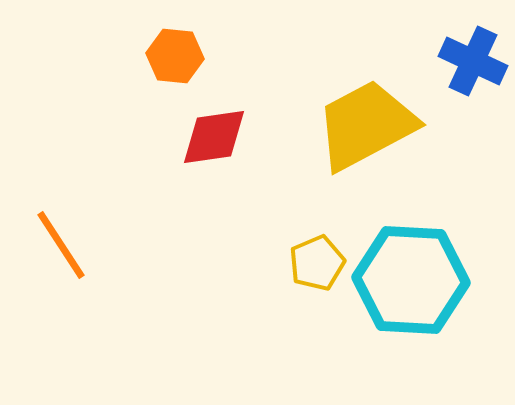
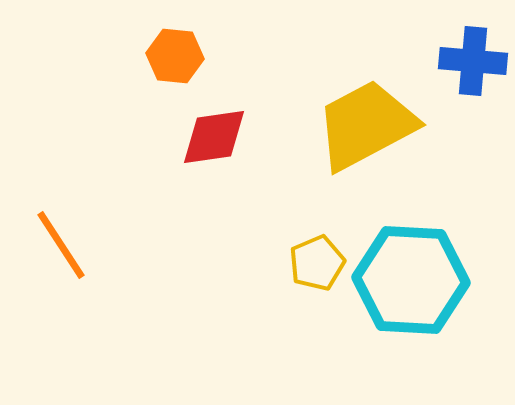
blue cross: rotated 20 degrees counterclockwise
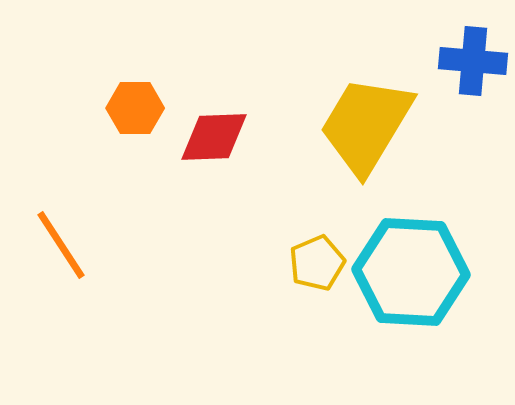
orange hexagon: moved 40 px left, 52 px down; rotated 6 degrees counterclockwise
yellow trapezoid: rotated 31 degrees counterclockwise
red diamond: rotated 6 degrees clockwise
cyan hexagon: moved 8 px up
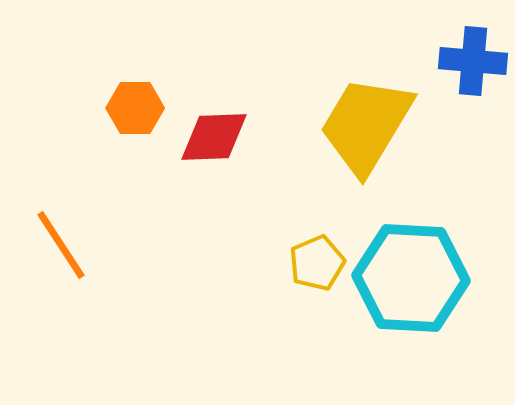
cyan hexagon: moved 6 px down
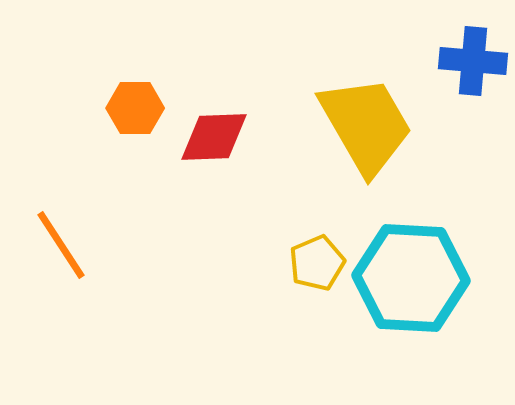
yellow trapezoid: rotated 119 degrees clockwise
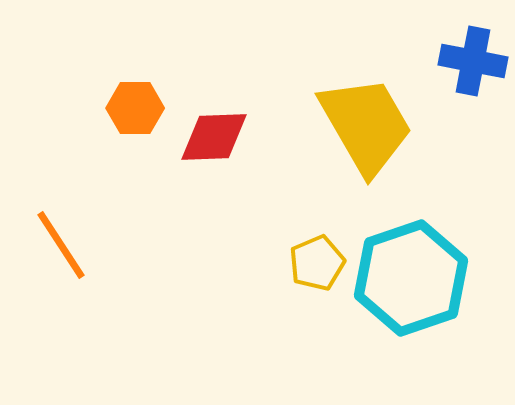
blue cross: rotated 6 degrees clockwise
cyan hexagon: rotated 22 degrees counterclockwise
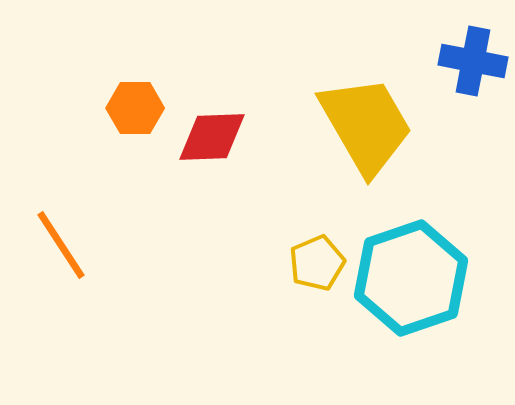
red diamond: moved 2 px left
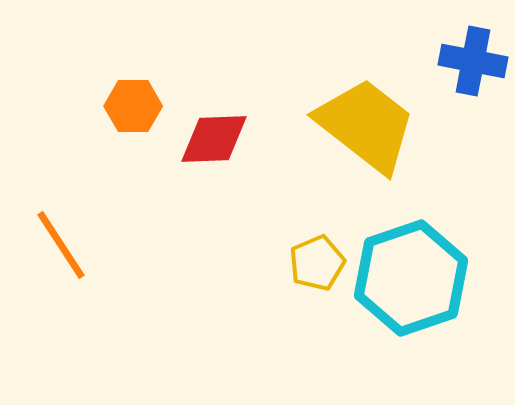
orange hexagon: moved 2 px left, 2 px up
yellow trapezoid: rotated 22 degrees counterclockwise
red diamond: moved 2 px right, 2 px down
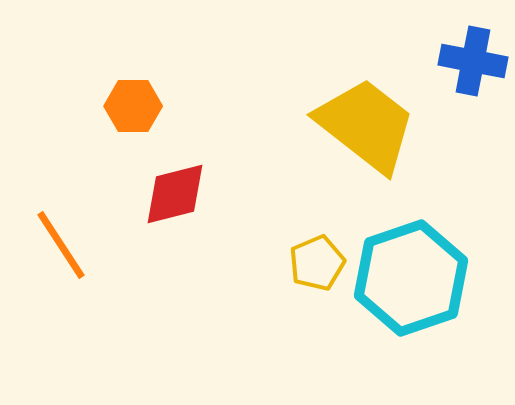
red diamond: moved 39 px left, 55 px down; rotated 12 degrees counterclockwise
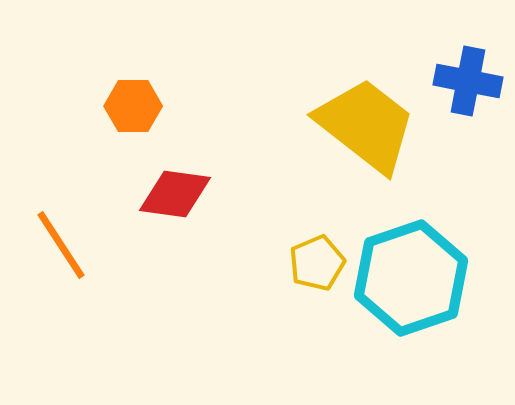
blue cross: moved 5 px left, 20 px down
red diamond: rotated 22 degrees clockwise
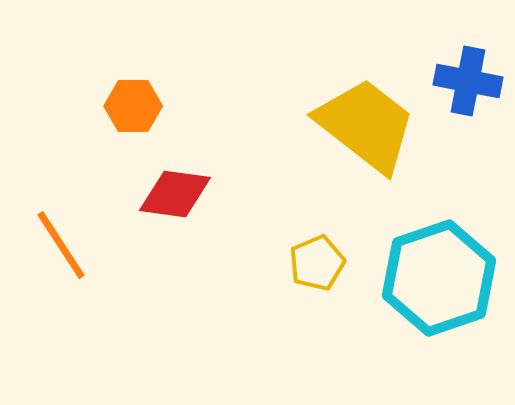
cyan hexagon: moved 28 px right
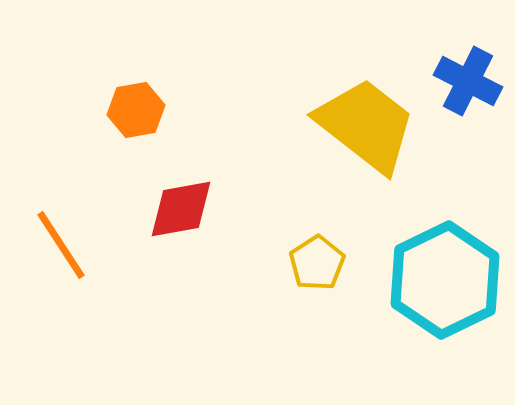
blue cross: rotated 16 degrees clockwise
orange hexagon: moved 3 px right, 4 px down; rotated 10 degrees counterclockwise
red diamond: moved 6 px right, 15 px down; rotated 18 degrees counterclockwise
yellow pentagon: rotated 10 degrees counterclockwise
cyan hexagon: moved 6 px right, 2 px down; rotated 7 degrees counterclockwise
